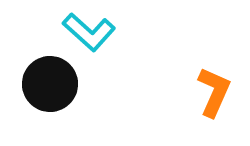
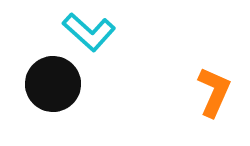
black circle: moved 3 px right
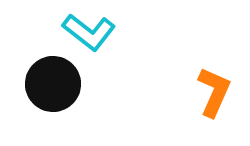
cyan L-shape: rotated 4 degrees counterclockwise
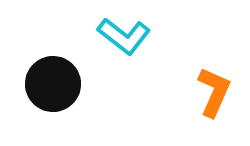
cyan L-shape: moved 35 px right, 4 px down
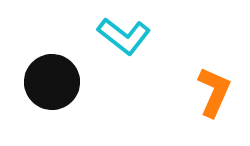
black circle: moved 1 px left, 2 px up
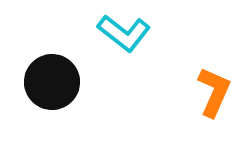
cyan L-shape: moved 3 px up
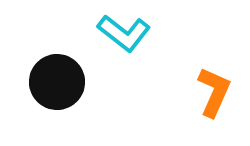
black circle: moved 5 px right
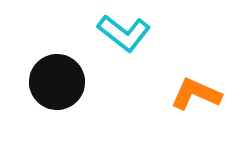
orange L-shape: moved 18 px left, 2 px down; rotated 90 degrees counterclockwise
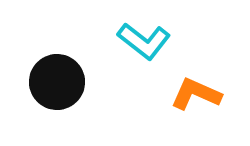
cyan L-shape: moved 20 px right, 8 px down
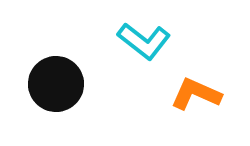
black circle: moved 1 px left, 2 px down
